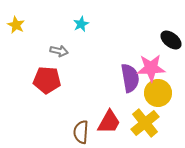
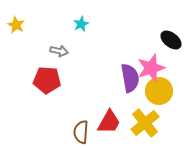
pink star: rotated 16 degrees counterclockwise
yellow circle: moved 1 px right, 2 px up
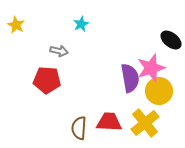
red trapezoid: rotated 116 degrees counterclockwise
brown semicircle: moved 2 px left, 4 px up
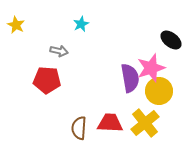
red trapezoid: moved 1 px right, 1 px down
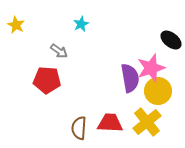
gray arrow: rotated 24 degrees clockwise
yellow circle: moved 1 px left
yellow cross: moved 2 px right, 1 px up
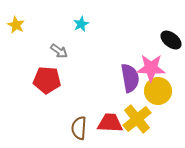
pink star: rotated 20 degrees clockwise
yellow cross: moved 10 px left, 3 px up
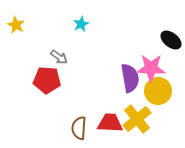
gray arrow: moved 6 px down
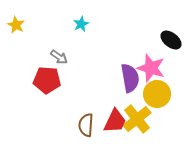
pink star: rotated 16 degrees clockwise
yellow circle: moved 1 px left, 3 px down
red trapezoid: moved 5 px right, 2 px up; rotated 112 degrees clockwise
brown semicircle: moved 7 px right, 3 px up
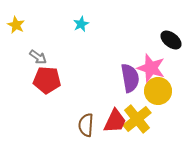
gray arrow: moved 21 px left
yellow circle: moved 1 px right, 3 px up
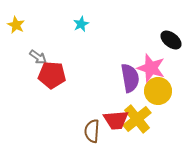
red pentagon: moved 5 px right, 5 px up
red trapezoid: moved 1 px right, 1 px up; rotated 60 degrees clockwise
brown semicircle: moved 6 px right, 6 px down
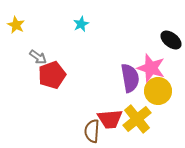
red pentagon: rotated 24 degrees counterclockwise
red trapezoid: moved 6 px left, 1 px up
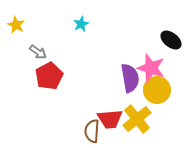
gray arrow: moved 5 px up
red pentagon: moved 3 px left, 1 px down; rotated 8 degrees counterclockwise
yellow circle: moved 1 px left, 1 px up
